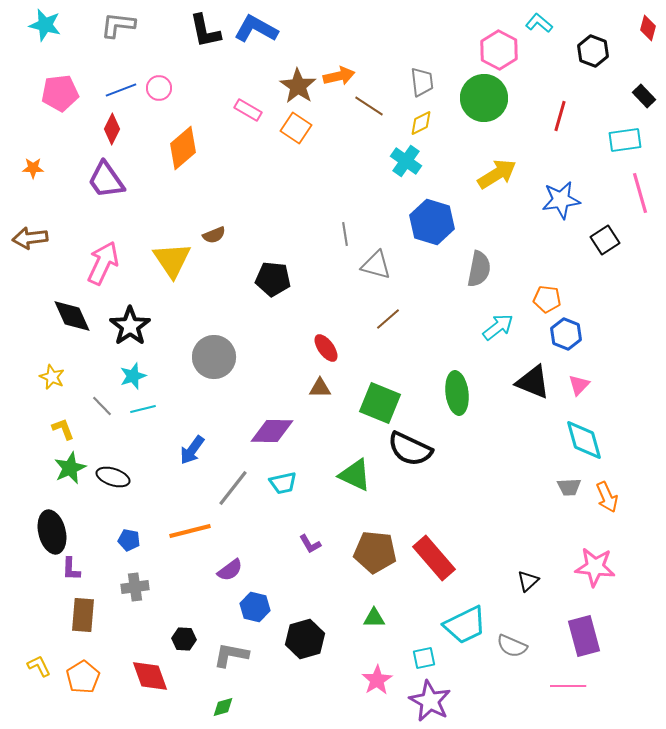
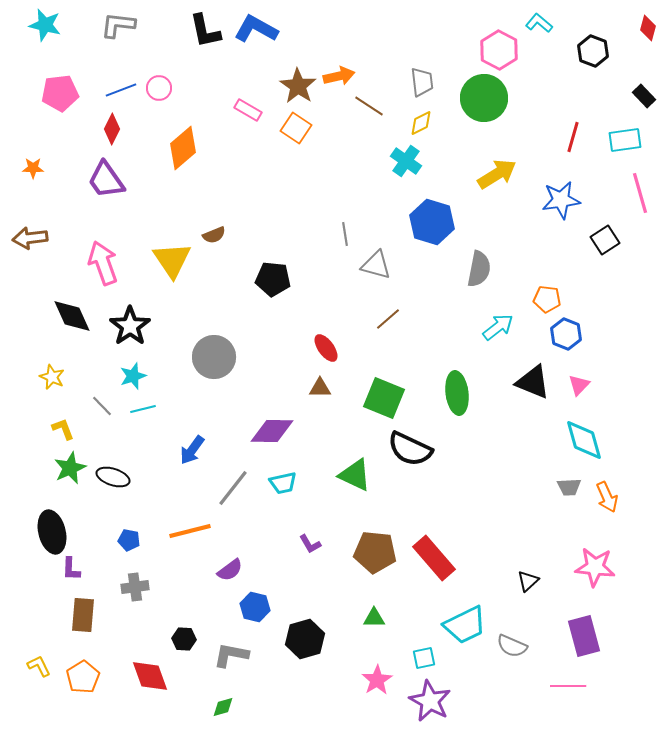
red line at (560, 116): moved 13 px right, 21 px down
pink arrow at (103, 263): rotated 45 degrees counterclockwise
green square at (380, 403): moved 4 px right, 5 px up
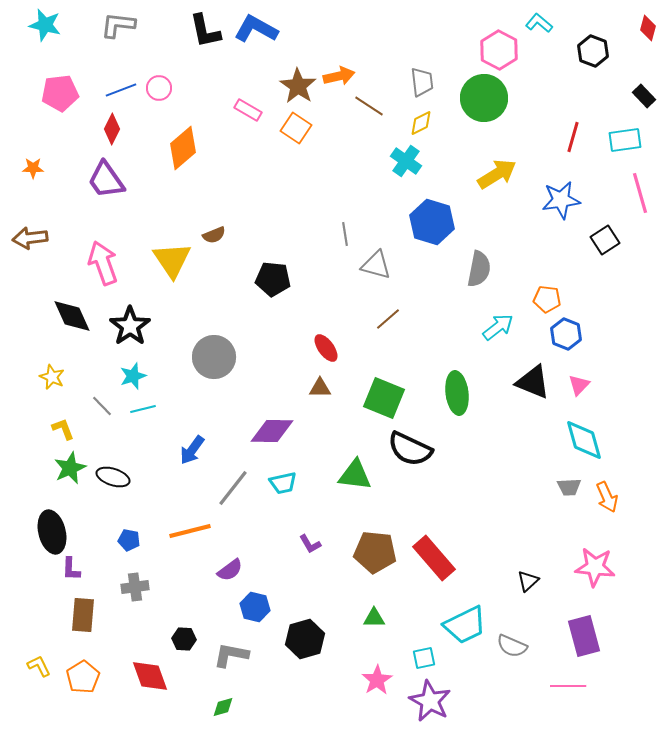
green triangle at (355, 475): rotated 18 degrees counterclockwise
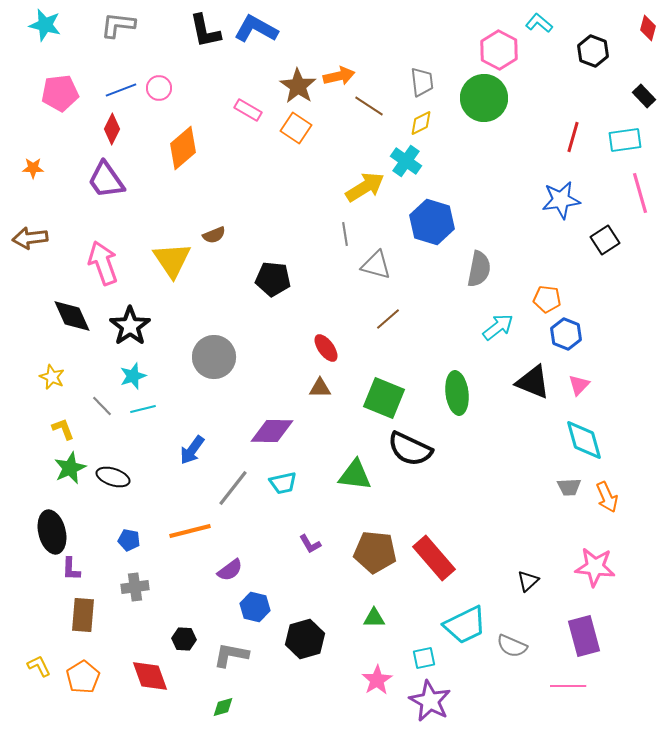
yellow arrow at (497, 174): moved 132 px left, 13 px down
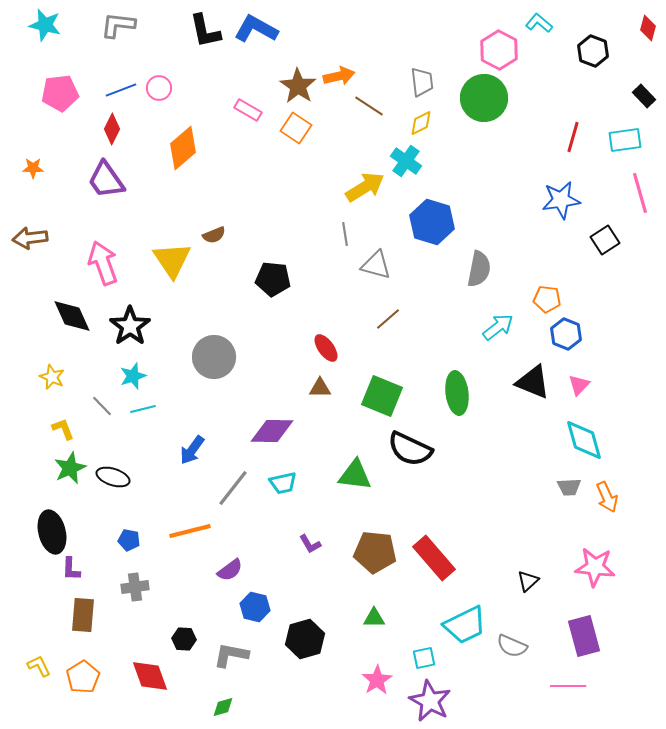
green square at (384, 398): moved 2 px left, 2 px up
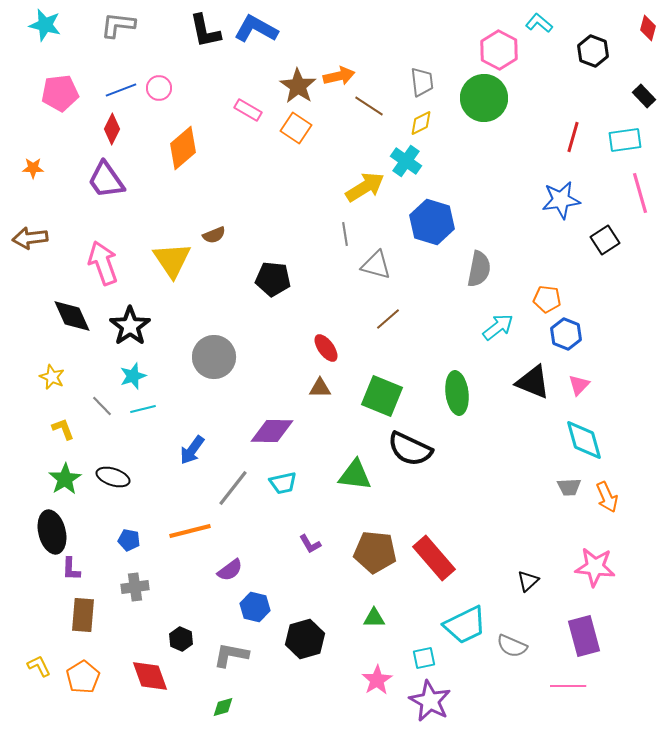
green star at (70, 468): moved 5 px left, 11 px down; rotated 8 degrees counterclockwise
black hexagon at (184, 639): moved 3 px left; rotated 20 degrees clockwise
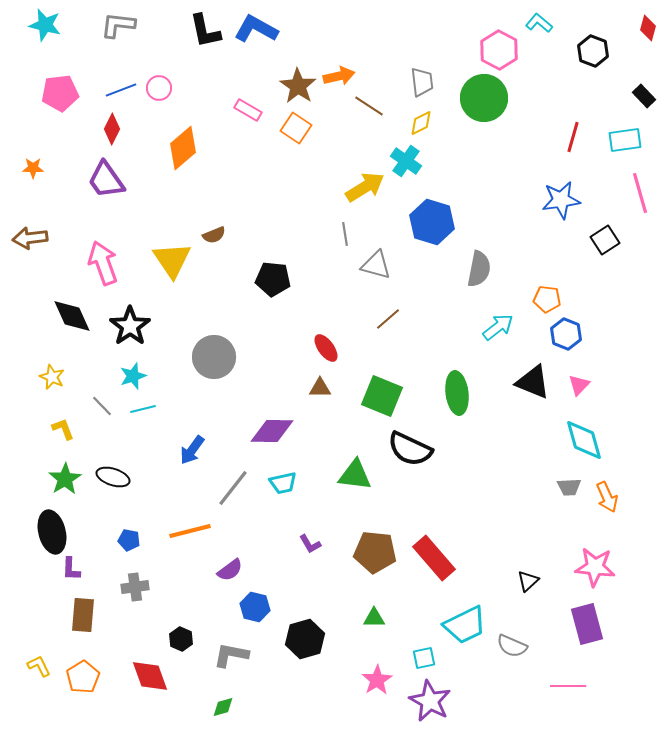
purple rectangle at (584, 636): moved 3 px right, 12 px up
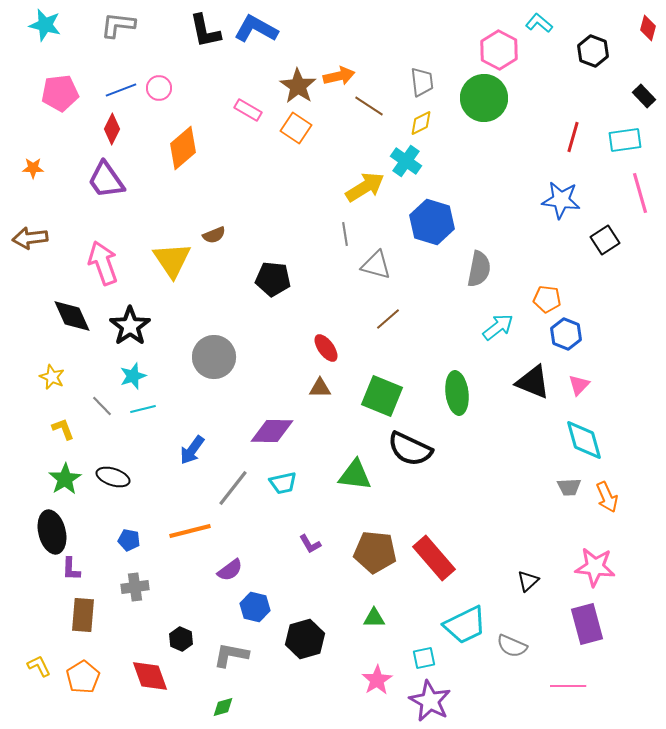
blue star at (561, 200): rotated 15 degrees clockwise
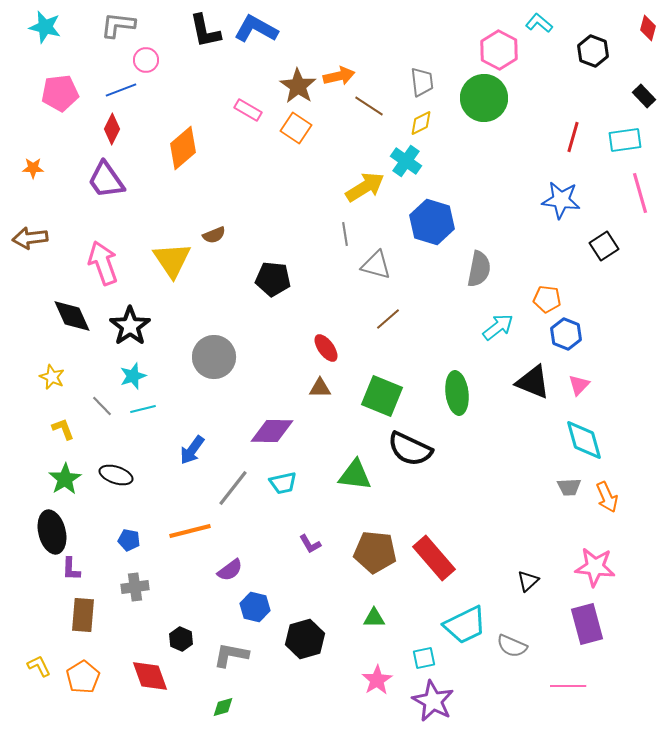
cyan star at (45, 25): moved 2 px down
pink circle at (159, 88): moved 13 px left, 28 px up
black square at (605, 240): moved 1 px left, 6 px down
black ellipse at (113, 477): moved 3 px right, 2 px up
purple star at (430, 701): moved 3 px right
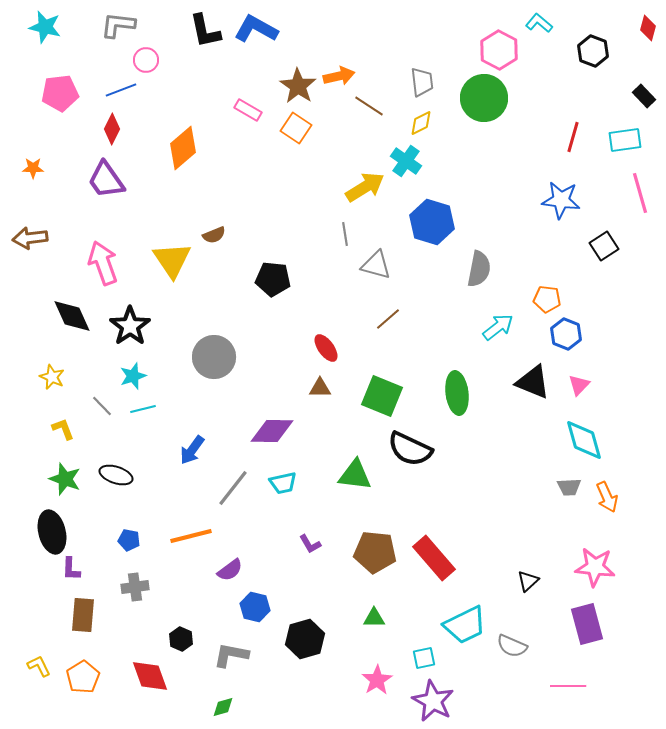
green star at (65, 479): rotated 20 degrees counterclockwise
orange line at (190, 531): moved 1 px right, 5 px down
